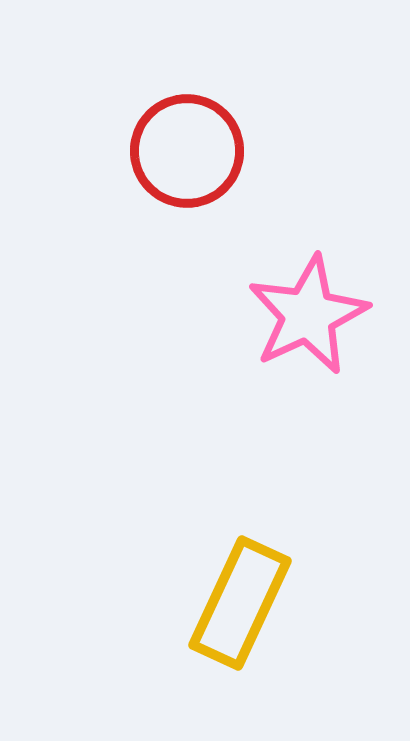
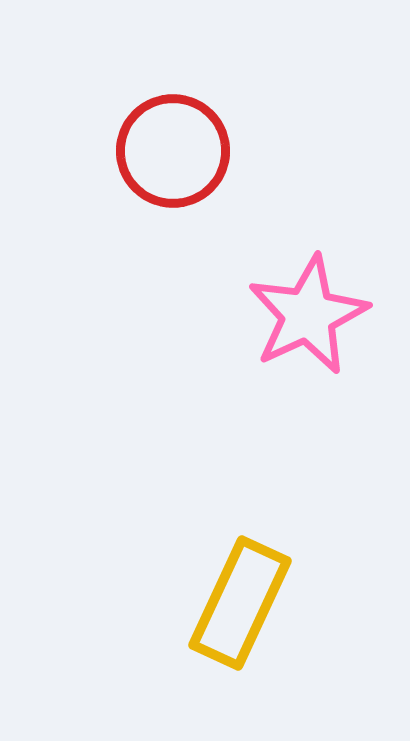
red circle: moved 14 px left
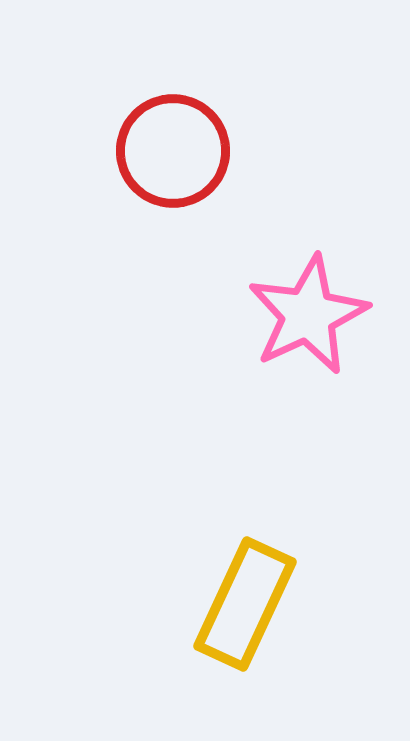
yellow rectangle: moved 5 px right, 1 px down
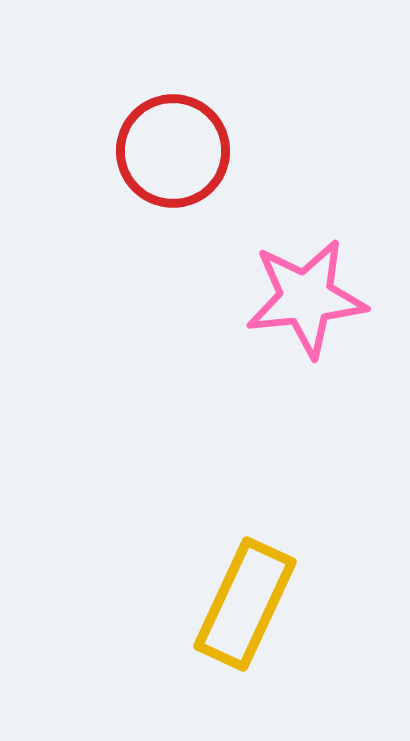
pink star: moved 2 px left, 17 px up; rotated 19 degrees clockwise
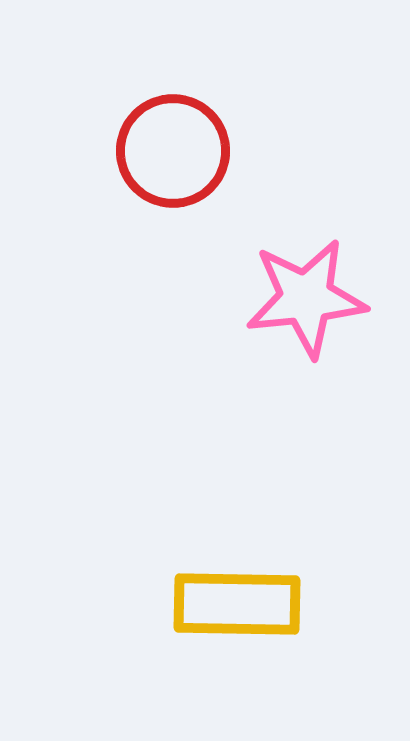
yellow rectangle: moved 8 px left; rotated 66 degrees clockwise
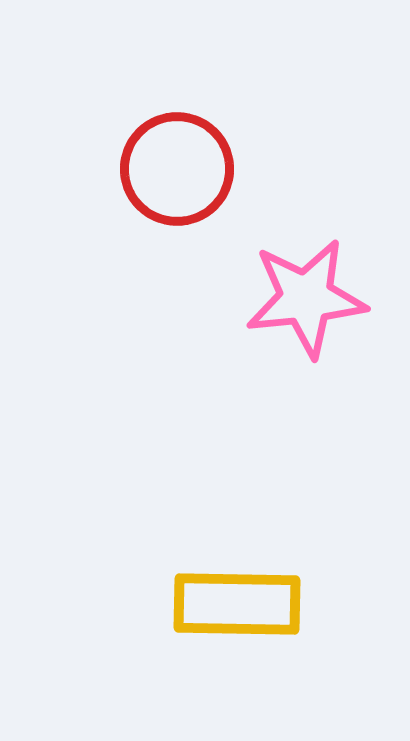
red circle: moved 4 px right, 18 px down
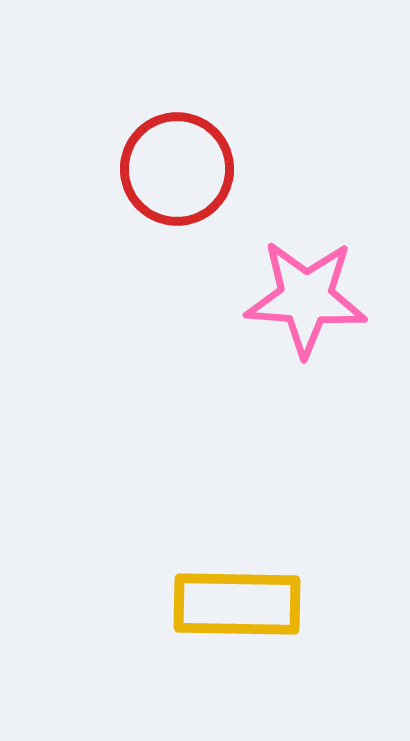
pink star: rotated 10 degrees clockwise
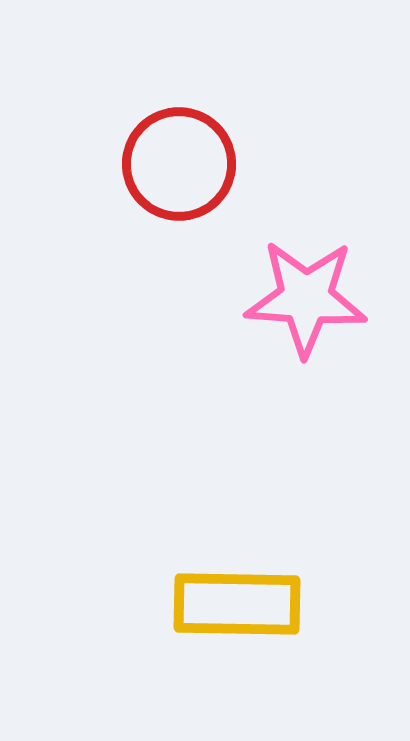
red circle: moved 2 px right, 5 px up
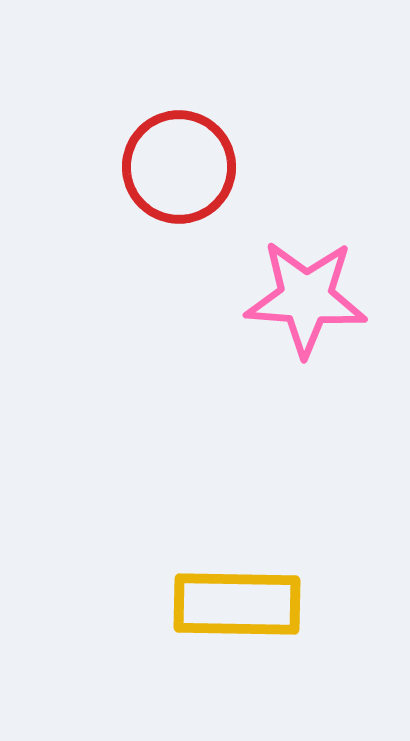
red circle: moved 3 px down
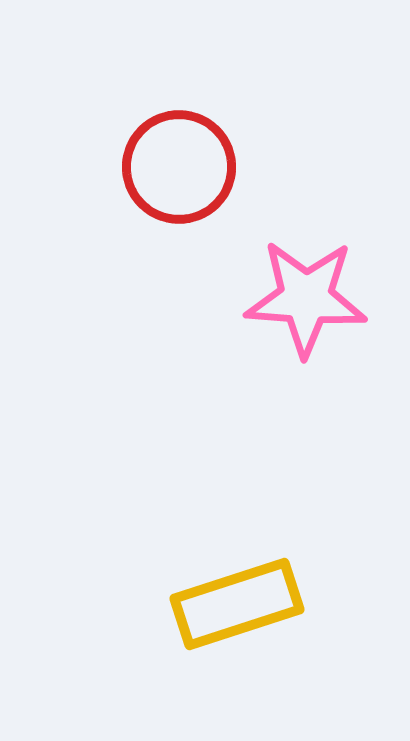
yellow rectangle: rotated 19 degrees counterclockwise
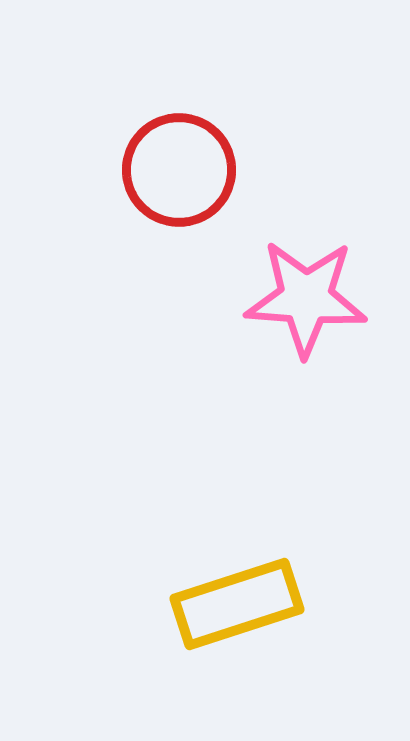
red circle: moved 3 px down
